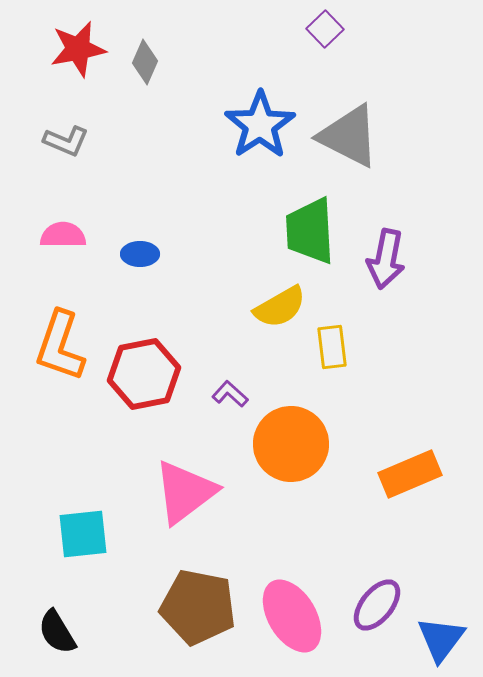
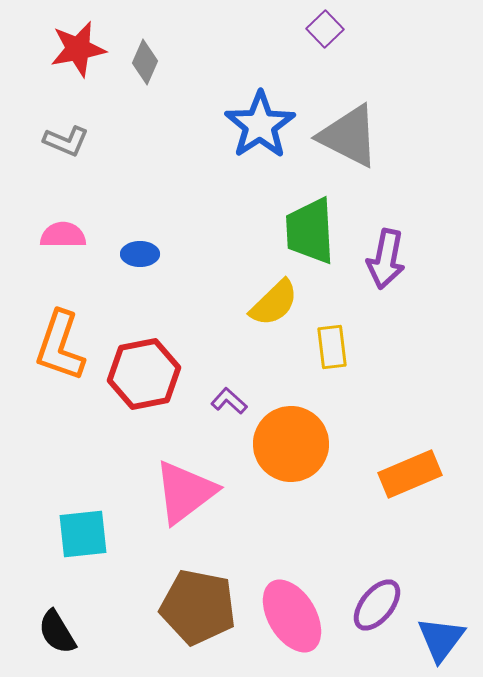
yellow semicircle: moved 6 px left, 4 px up; rotated 14 degrees counterclockwise
purple L-shape: moved 1 px left, 7 px down
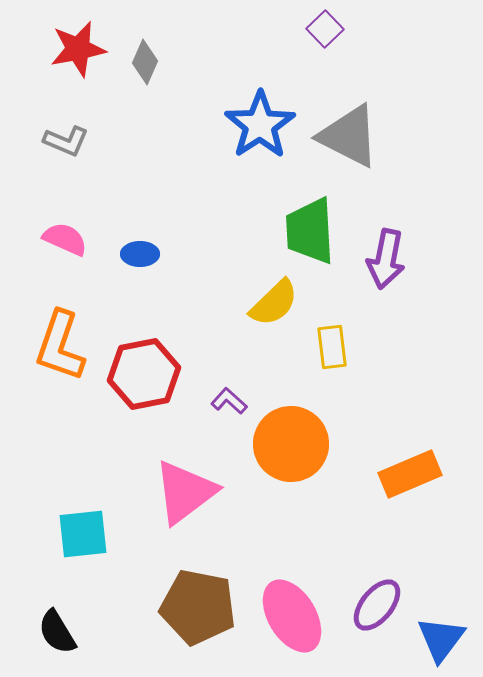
pink semicircle: moved 2 px right, 4 px down; rotated 24 degrees clockwise
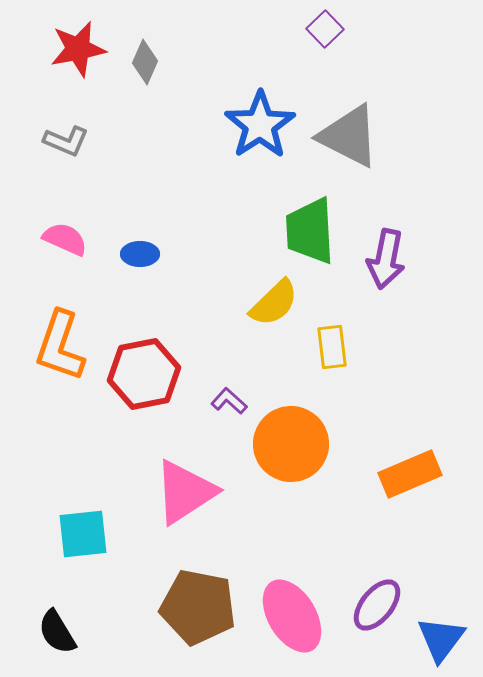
pink triangle: rotated 4 degrees clockwise
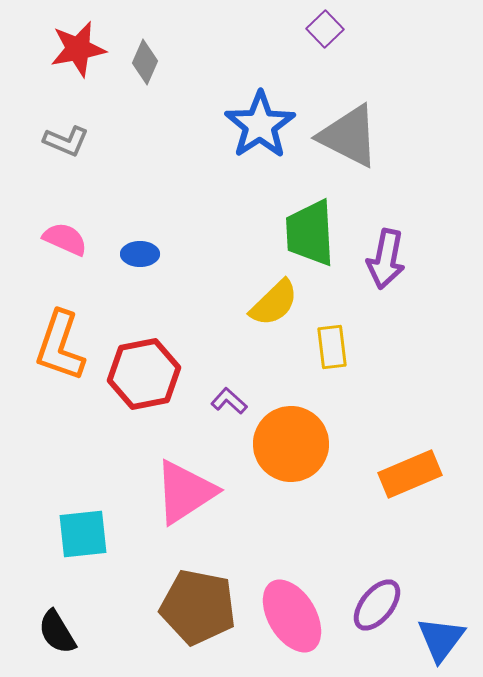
green trapezoid: moved 2 px down
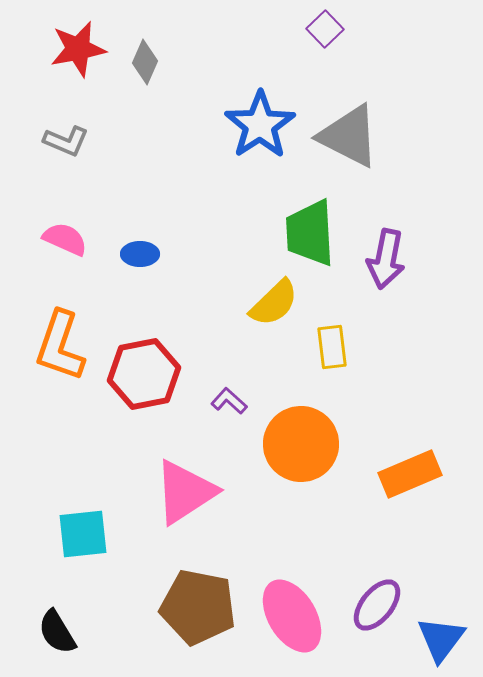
orange circle: moved 10 px right
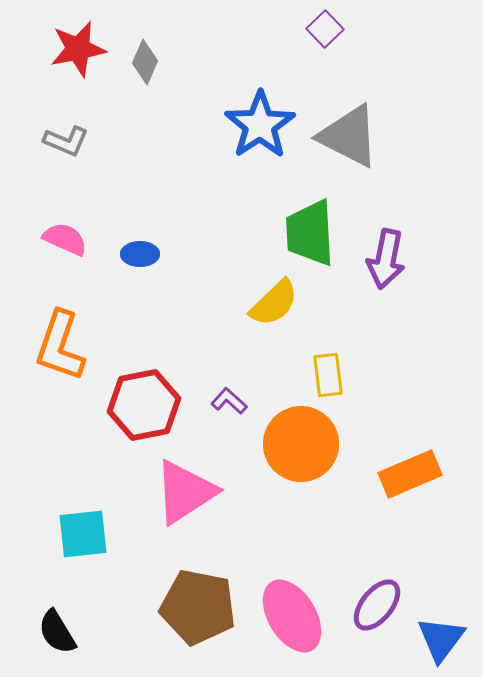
yellow rectangle: moved 4 px left, 28 px down
red hexagon: moved 31 px down
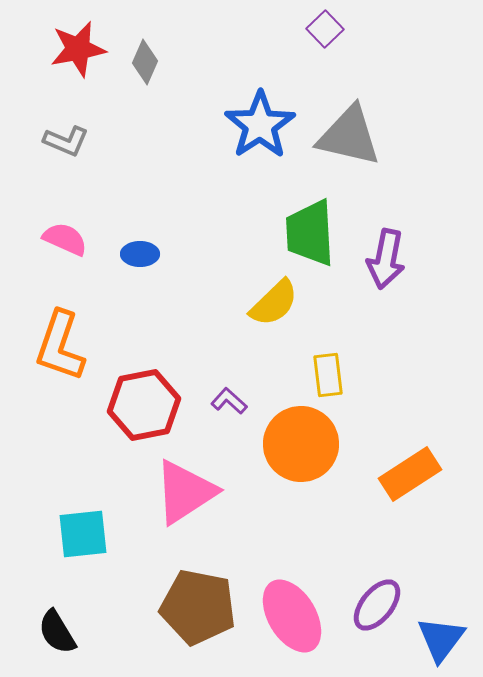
gray triangle: rotated 14 degrees counterclockwise
orange rectangle: rotated 10 degrees counterclockwise
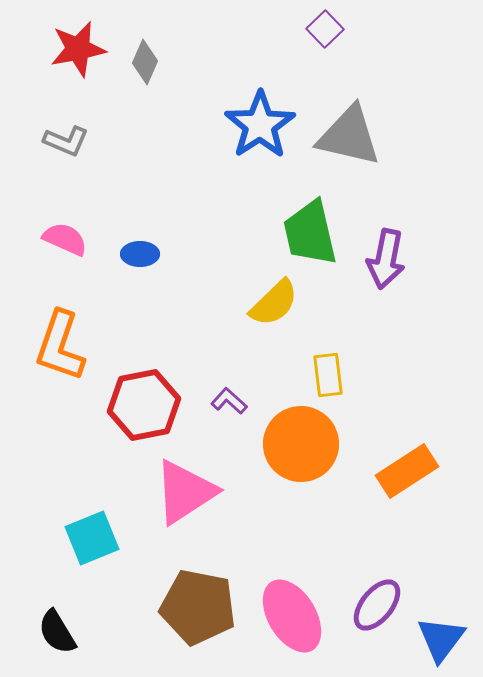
green trapezoid: rotated 10 degrees counterclockwise
orange rectangle: moved 3 px left, 3 px up
cyan square: moved 9 px right, 4 px down; rotated 16 degrees counterclockwise
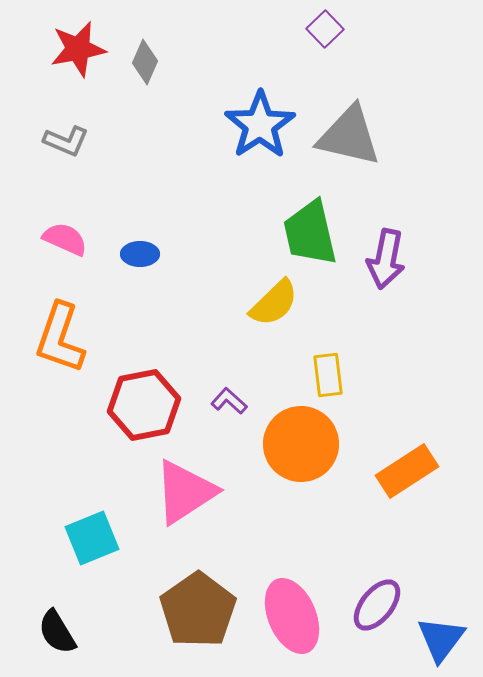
orange L-shape: moved 8 px up
brown pentagon: moved 3 px down; rotated 26 degrees clockwise
pink ellipse: rotated 8 degrees clockwise
